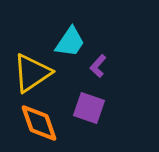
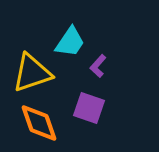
yellow triangle: rotated 15 degrees clockwise
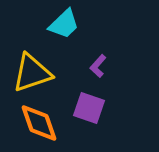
cyan trapezoid: moved 6 px left, 18 px up; rotated 12 degrees clockwise
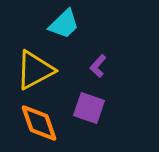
yellow triangle: moved 3 px right, 3 px up; rotated 9 degrees counterclockwise
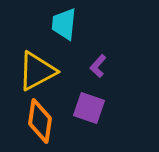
cyan trapezoid: rotated 140 degrees clockwise
yellow triangle: moved 2 px right, 1 px down
orange diamond: moved 1 px right, 2 px up; rotated 27 degrees clockwise
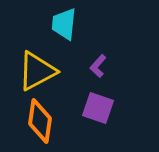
purple square: moved 9 px right
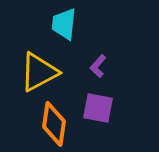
yellow triangle: moved 2 px right, 1 px down
purple square: rotated 8 degrees counterclockwise
orange diamond: moved 14 px right, 3 px down
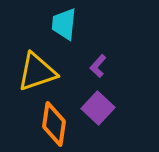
yellow triangle: moved 2 px left; rotated 9 degrees clockwise
purple square: rotated 32 degrees clockwise
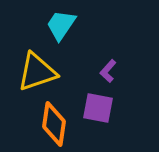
cyan trapezoid: moved 3 px left, 1 px down; rotated 28 degrees clockwise
purple L-shape: moved 10 px right, 5 px down
purple square: rotated 32 degrees counterclockwise
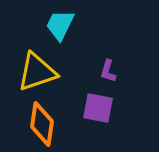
cyan trapezoid: moved 1 px left; rotated 8 degrees counterclockwise
purple L-shape: rotated 25 degrees counterclockwise
orange diamond: moved 12 px left
